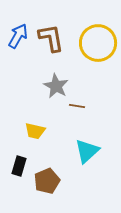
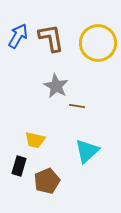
yellow trapezoid: moved 9 px down
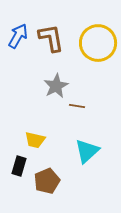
gray star: rotated 15 degrees clockwise
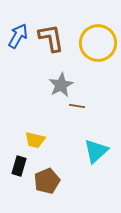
gray star: moved 5 px right, 1 px up
cyan triangle: moved 9 px right
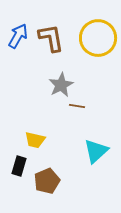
yellow circle: moved 5 px up
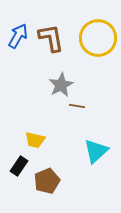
black rectangle: rotated 18 degrees clockwise
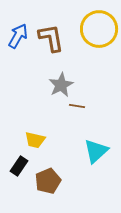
yellow circle: moved 1 px right, 9 px up
brown pentagon: moved 1 px right
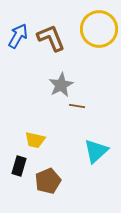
brown L-shape: rotated 12 degrees counterclockwise
black rectangle: rotated 18 degrees counterclockwise
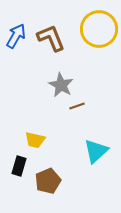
blue arrow: moved 2 px left
gray star: rotated 15 degrees counterclockwise
brown line: rotated 28 degrees counterclockwise
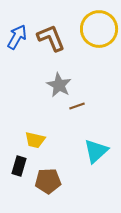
blue arrow: moved 1 px right, 1 px down
gray star: moved 2 px left
brown pentagon: rotated 20 degrees clockwise
